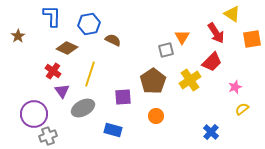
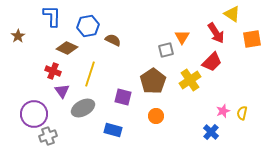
blue hexagon: moved 1 px left, 2 px down
red cross: rotated 14 degrees counterclockwise
pink star: moved 12 px left, 24 px down
purple square: rotated 18 degrees clockwise
yellow semicircle: moved 4 px down; rotated 40 degrees counterclockwise
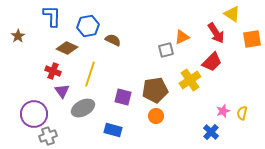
orange triangle: rotated 35 degrees clockwise
brown pentagon: moved 2 px right, 9 px down; rotated 25 degrees clockwise
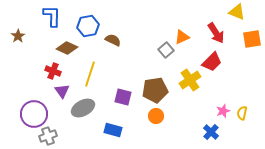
yellow triangle: moved 5 px right, 2 px up; rotated 12 degrees counterclockwise
gray square: rotated 28 degrees counterclockwise
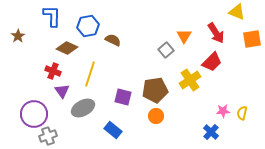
orange triangle: moved 2 px right, 1 px up; rotated 35 degrees counterclockwise
pink star: rotated 16 degrees clockwise
blue rectangle: rotated 24 degrees clockwise
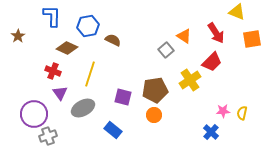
orange triangle: rotated 28 degrees counterclockwise
purple triangle: moved 2 px left, 2 px down
orange circle: moved 2 px left, 1 px up
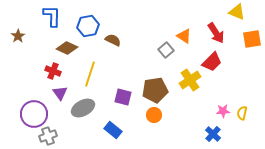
blue cross: moved 2 px right, 2 px down
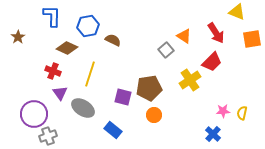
brown star: moved 1 px down
brown pentagon: moved 6 px left, 2 px up
gray ellipse: rotated 60 degrees clockwise
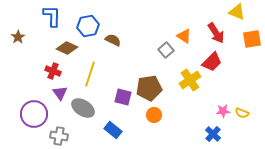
yellow semicircle: rotated 80 degrees counterclockwise
gray cross: moved 11 px right; rotated 30 degrees clockwise
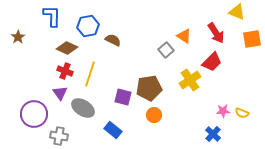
red cross: moved 12 px right
